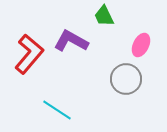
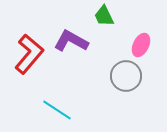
gray circle: moved 3 px up
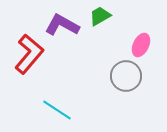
green trapezoid: moved 4 px left; rotated 85 degrees clockwise
purple L-shape: moved 9 px left, 16 px up
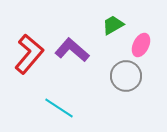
green trapezoid: moved 13 px right, 9 px down
purple L-shape: moved 10 px right, 25 px down; rotated 12 degrees clockwise
cyan line: moved 2 px right, 2 px up
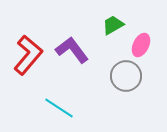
purple L-shape: rotated 12 degrees clockwise
red L-shape: moved 1 px left, 1 px down
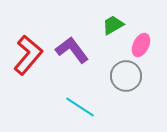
cyan line: moved 21 px right, 1 px up
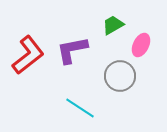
purple L-shape: rotated 64 degrees counterclockwise
red L-shape: rotated 12 degrees clockwise
gray circle: moved 6 px left
cyan line: moved 1 px down
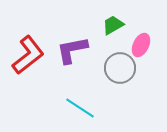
gray circle: moved 8 px up
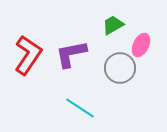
purple L-shape: moved 1 px left, 4 px down
red L-shape: rotated 18 degrees counterclockwise
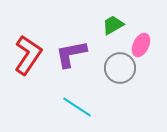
cyan line: moved 3 px left, 1 px up
